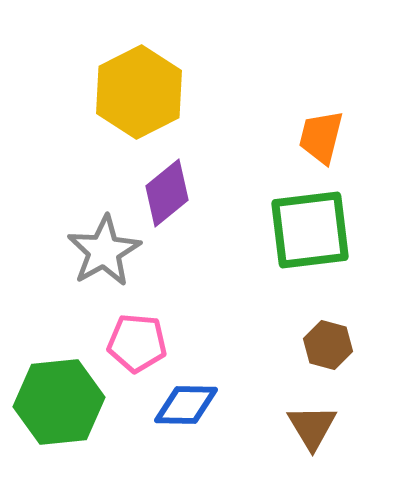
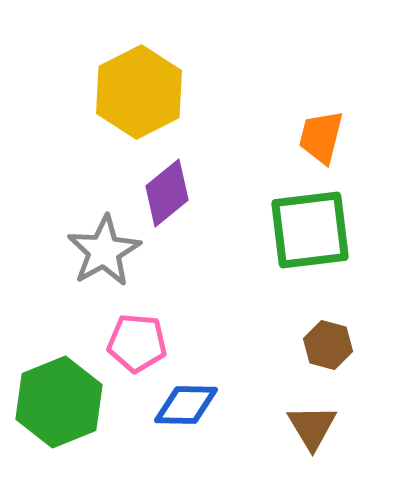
green hexagon: rotated 16 degrees counterclockwise
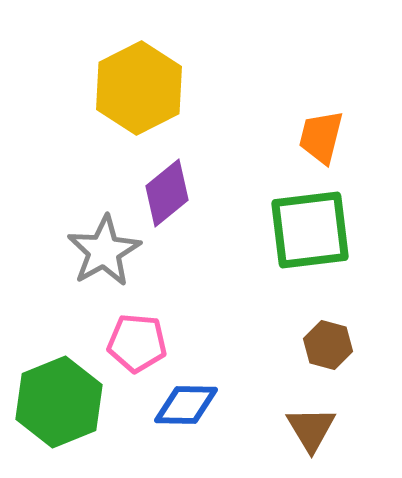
yellow hexagon: moved 4 px up
brown triangle: moved 1 px left, 2 px down
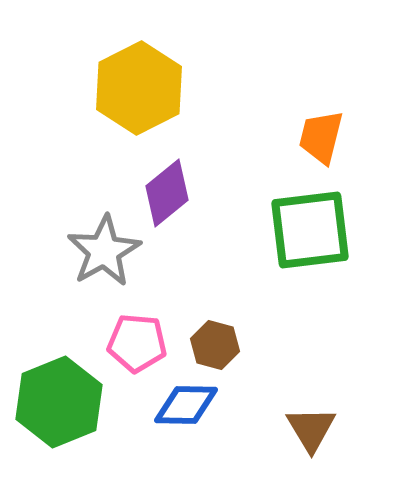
brown hexagon: moved 113 px left
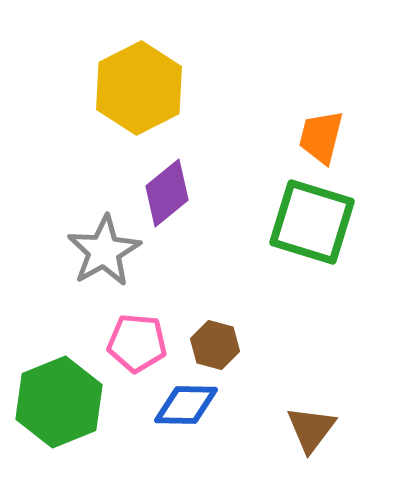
green square: moved 2 px right, 8 px up; rotated 24 degrees clockwise
brown triangle: rotated 8 degrees clockwise
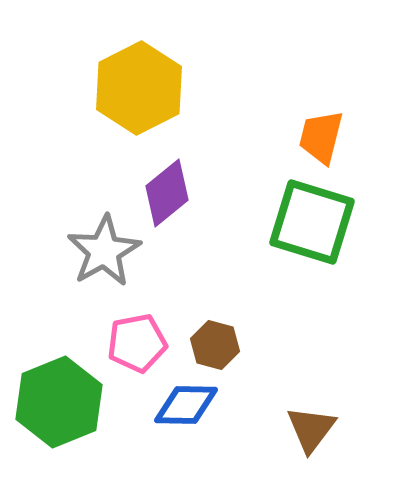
pink pentagon: rotated 16 degrees counterclockwise
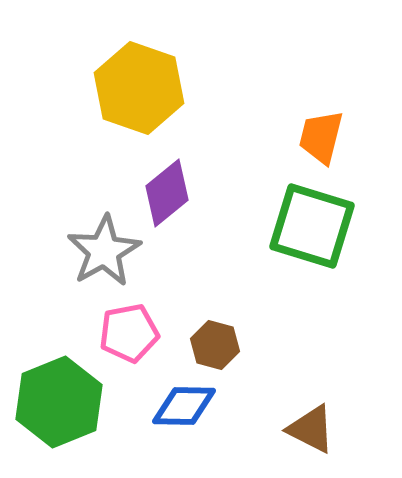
yellow hexagon: rotated 14 degrees counterclockwise
green square: moved 4 px down
pink pentagon: moved 8 px left, 10 px up
blue diamond: moved 2 px left, 1 px down
brown triangle: rotated 40 degrees counterclockwise
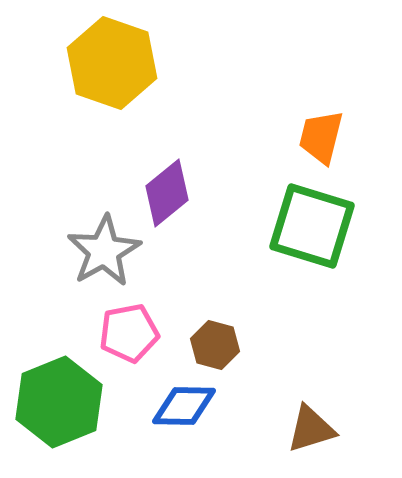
yellow hexagon: moved 27 px left, 25 px up
brown triangle: rotated 44 degrees counterclockwise
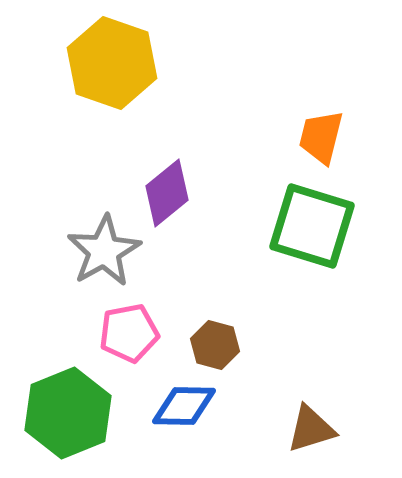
green hexagon: moved 9 px right, 11 px down
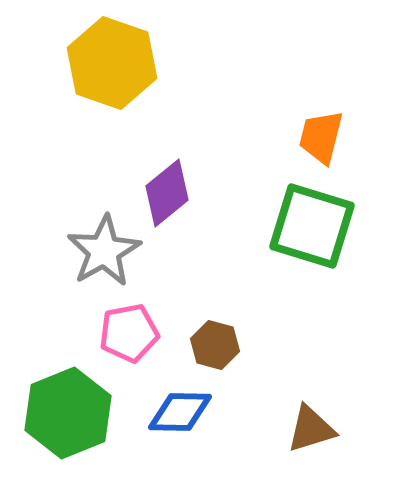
blue diamond: moved 4 px left, 6 px down
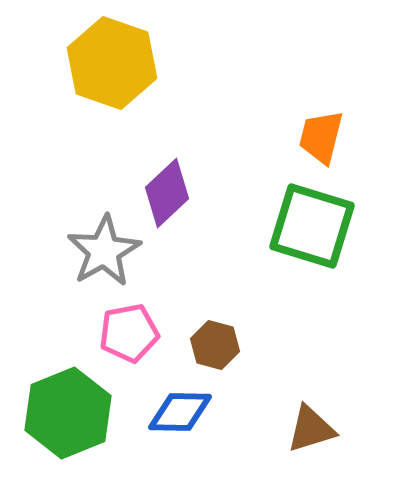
purple diamond: rotated 4 degrees counterclockwise
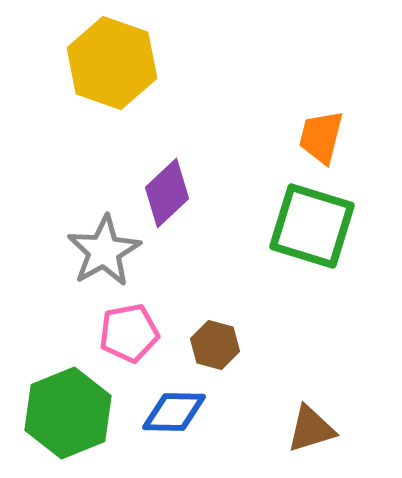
blue diamond: moved 6 px left
